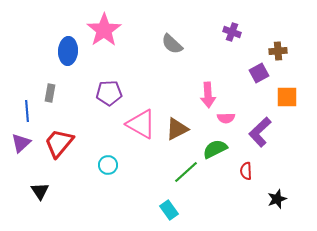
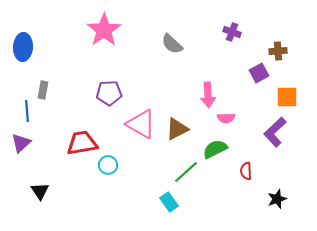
blue ellipse: moved 45 px left, 4 px up
gray rectangle: moved 7 px left, 3 px up
purple L-shape: moved 15 px right
red trapezoid: moved 23 px right; rotated 40 degrees clockwise
cyan rectangle: moved 8 px up
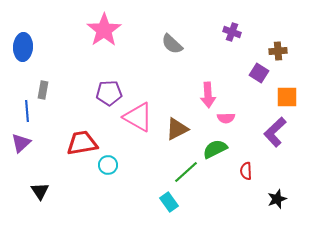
purple square: rotated 30 degrees counterclockwise
pink triangle: moved 3 px left, 7 px up
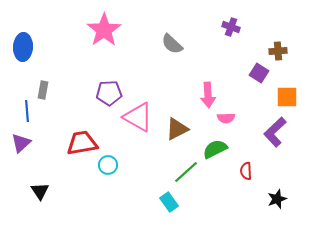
purple cross: moved 1 px left, 5 px up
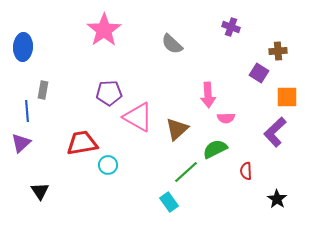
brown triangle: rotated 15 degrees counterclockwise
black star: rotated 18 degrees counterclockwise
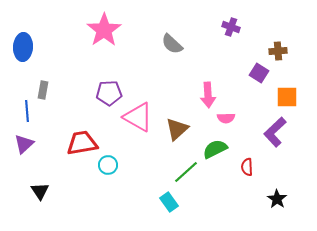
purple triangle: moved 3 px right, 1 px down
red semicircle: moved 1 px right, 4 px up
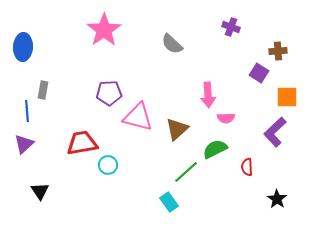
pink triangle: rotated 16 degrees counterclockwise
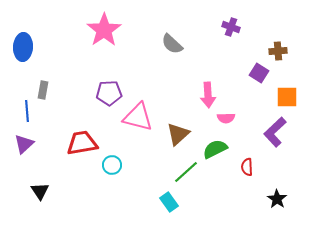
brown triangle: moved 1 px right, 5 px down
cyan circle: moved 4 px right
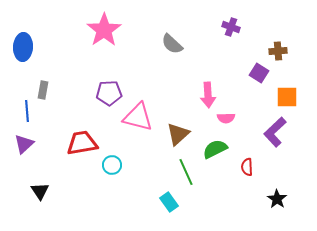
green line: rotated 72 degrees counterclockwise
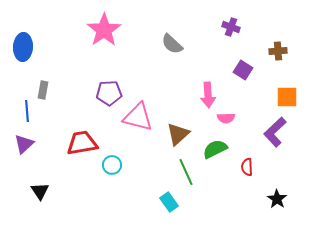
purple square: moved 16 px left, 3 px up
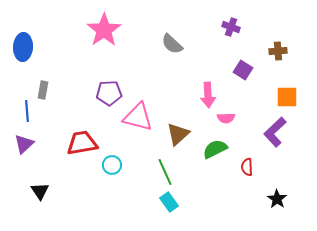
green line: moved 21 px left
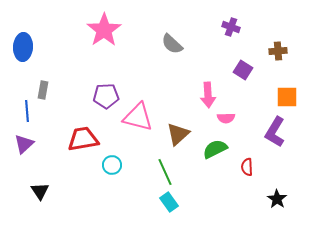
purple pentagon: moved 3 px left, 3 px down
purple L-shape: rotated 16 degrees counterclockwise
red trapezoid: moved 1 px right, 4 px up
